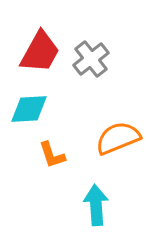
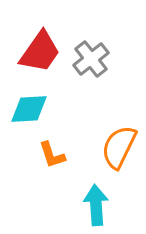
red trapezoid: rotated 6 degrees clockwise
orange semicircle: moved 1 px right, 9 px down; rotated 42 degrees counterclockwise
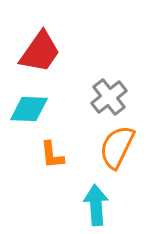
gray cross: moved 18 px right, 38 px down
cyan diamond: rotated 6 degrees clockwise
orange semicircle: moved 2 px left
orange L-shape: rotated 12 degrees clockwise
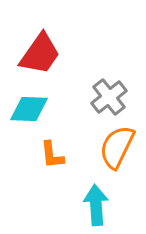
red trapezoid: moved 2 px down
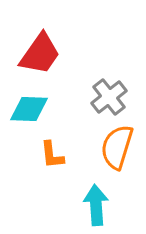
orange semicircle: rotated 9 degrees counterclockwise
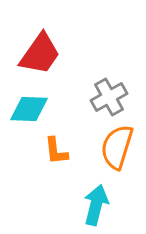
gray cross: rotated 9 degrees clockwise
orange L-shape: moved 4 px right, 4 px up
cyan arrow: rotated 18 degrees clockwise
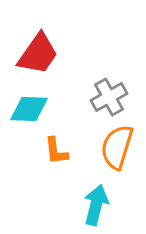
red trapezoid: moved 2 px left
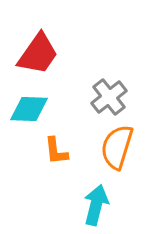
gray cross: rotated 9 degrees counterclockwise
